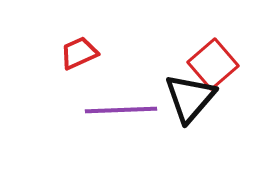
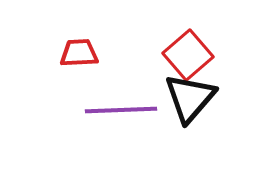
red trapezoid: rotated 21 degrees clockwise
red square: moved 25 px left, 9 px up
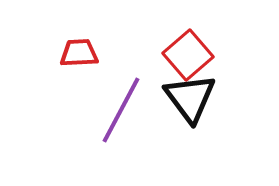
black triangle: rotated 18 degrees counterclockwise
purple line: rotated 60 degrees counterclockwise
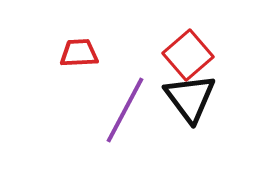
purple line: moved 4 px right
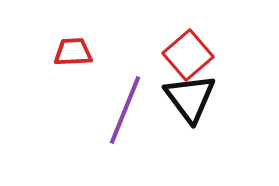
red trapezoid: moved 6 px left, 1 px up
purple line: rotated 6 degrees counterclockwise
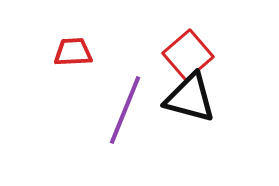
black triangle: rotated 38 degrees counterclockwise
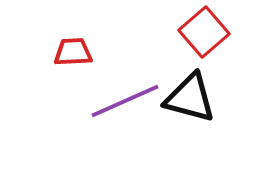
red square: moved 16 px right, 23 px up
purple line: moved 9 px up; rotated 44 degrees clockwise
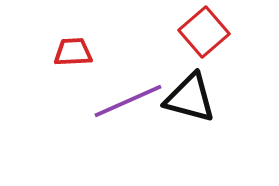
purple line: moved 3 px right
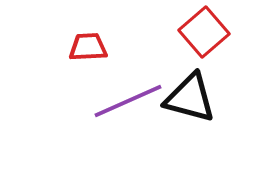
red trapezoid: moved 15 px right, 5 px up
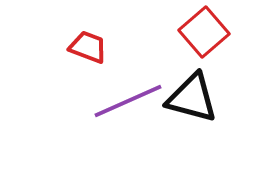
red trapezoid: rotated 24 degrees clockwise
black triangle: moved 2 px right
